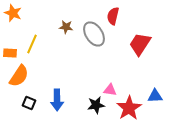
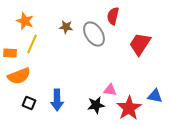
orange star: moved 12 px right, 8 px down
orange semicircle: rotated 35 degrees clockwise
blue triangle: rotated 14 degrees clockwise
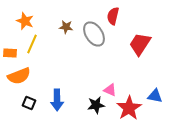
pink triangle: rotated 16 degrees clockwise
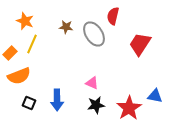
orange rectangle: rotated 48 degrees counterclockwise
pink triangle: moved 18 px left, 7 px up
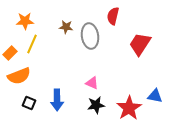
orange star: rotated 24 degrees counterclockwise
gray ellipse: moved 4 px left, 2 px down; rotated 25 degrees clockwise
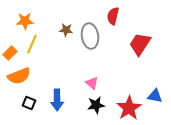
brown star: moved 3 px down
pink triangle: rotated 16 degrees clockwise
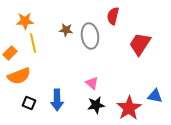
yellow line: moved 1 px right, 1 px up; rotated 36 degrees counterclockwise
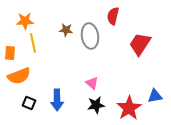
orange rectangle: rotated 40 degrees counterclockwise
blue triangle: rotated 21 degrees counterclockwise
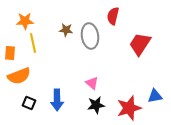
red star: rotated 15 degrees clockwise
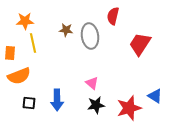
blue triangle: rotated 42 degrees clockwise
black square: rotated 16 degrees counterclockwise
